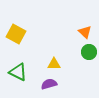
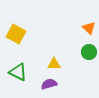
orange triangle: moved 4 px right, 4 px up
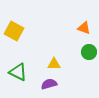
orange triangle: moved 5 px left; rotated 24 degrees counterclockwise
yellow square: moved 2 px left, 3 px up
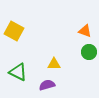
orange triangle: moved 1 px right, 3 px down
purple semicircle: moved 2 px left, 1 px down
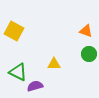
orange triangle: moved 1 px right
green circle: moved 2 px down
purple semicircle: moved 12 px left, 1 px down
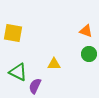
yellow square: moved 1 px left, 2 px down; rotated 18 degrees counterclockwise
purple semicircle: rotated 49 degrees counterclockwise
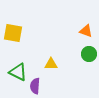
yellow triangle: moved 3 px left
purple semicircle: rotated 21 degrees counterclockwise
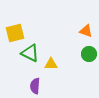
yellow square: moved 2 px right; rotated 24 degrees counterclockwise
green triangle: moved 12 px right, 19 px up
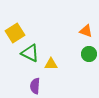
yellow square: rotated 18 degrees counterclockwise
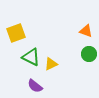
yellow square: moved 1 px right; rotated 12 degrees clockwise
green triangle: moved 1 px right, 4 px down
yellow triangle: rotated 24 degrees counterclockwise
purple semicircle: rotated 56 degrees counterclockwise
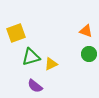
green triangle: rotated 42 degrees counterclockwise
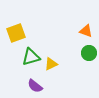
green circle: moved 1 px up
